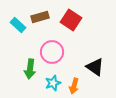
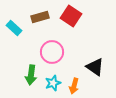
red square: moved 4 px up
cyan rectangle: moved 4 px left, 3 px down
green arrow: moved 1 px right, 6 px down
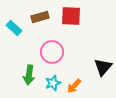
red square: rotated 30 degrees counterclockwise
black triangle: moved 8 px right; rotated 36 degrees clockwise
green arrow: moved 2 px left
orange arrow: rotated 28 degrees clockwise
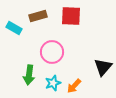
brown rectangle: moved 2 px left, 1 px up
cyan rectangle: rotated 14 degrees counterclockwise
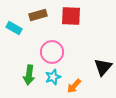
brown rectangle: moved 1 px up
cyan star: moved 6 px up
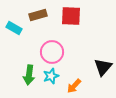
cyan star: moved 2 px left, 1 px up
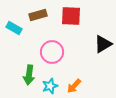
black triangle: moved 23 px up; rotated 18 degrees clockwise
cyan star: moved 1 px left, 10 px down
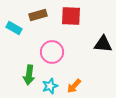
black triangle: rotated 36 degrees clockwise
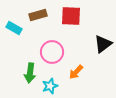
black triangle: rotated 42 degrees counterclockwise
green arrow: moved 1 px right, 2 px up
orange arrow: moved 2 px right, 14 px up
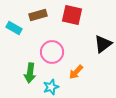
red square: moved 1 px right, 1 px up; rotated 10 degrees clockwise
cyan star: moved 1 px right, 1 px down
